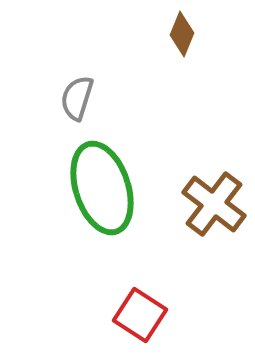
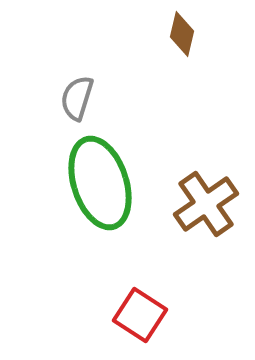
brown diamond: rotated 9 degrees counterclockwise
green ellipse: moved 2 px left, 5 px up
brown cross: moved 8 px left; rotated 18 degrees clockwise
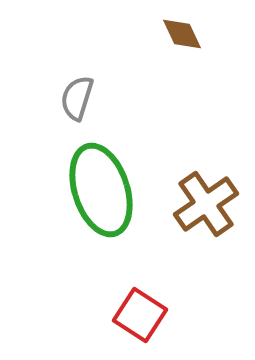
brown diamond: rotated 39 degrees counterclockwise
green ellipse: moved 1 px right, 7 px down
